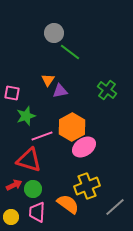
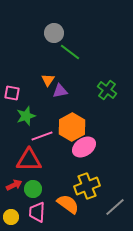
red triangle: rotated 16 degrees counterclockwise
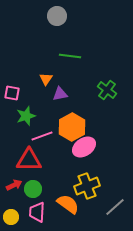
gray circle: moved 3 px right, 17 px up
green line: moved 4 px down; rotated 30 degrees counterclockwise
orange triangle: moved 2 px left, 1 px up
purple triangle: moved 3 px down
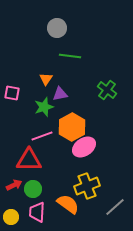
gray circle: moved 12 px down
green star: moved 18 px right, 9 px up
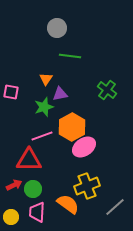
pink square: moved 1 px left, 1 px up
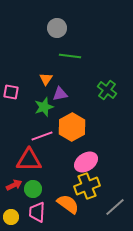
pink ellipse: moved 2 px right, 15 px down
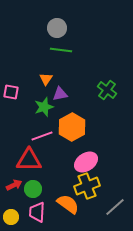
green line: moved 9 px left, 6 px up
